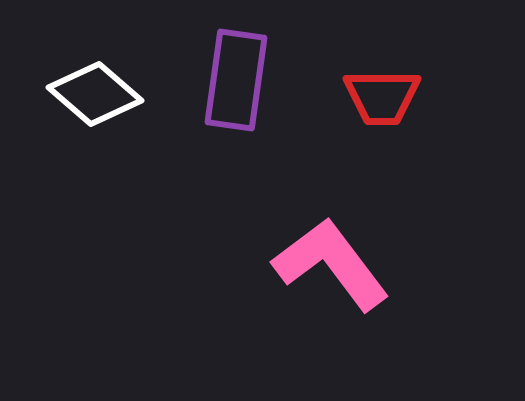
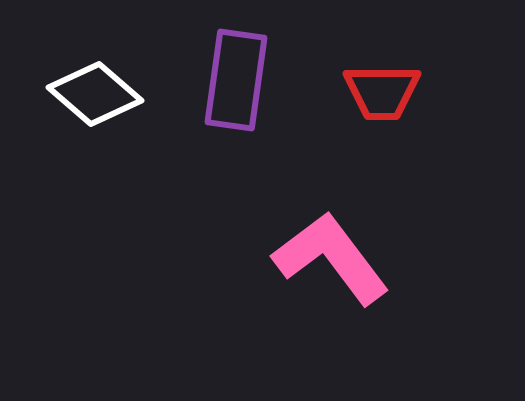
red trapezoid: moved 5 px up
pink L-shape: moved 6 px up
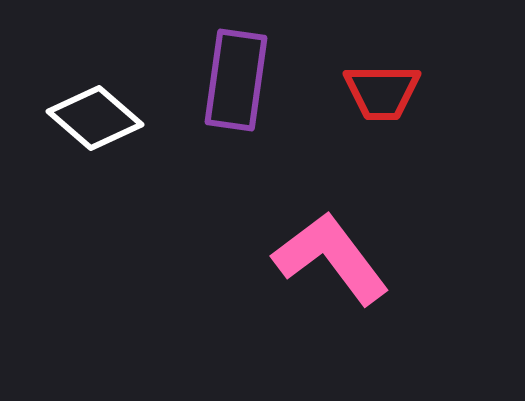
white diamond: moved 24 px down
